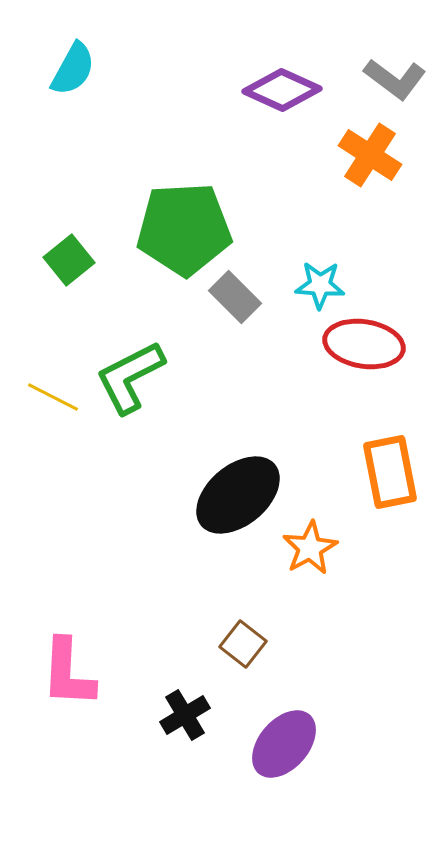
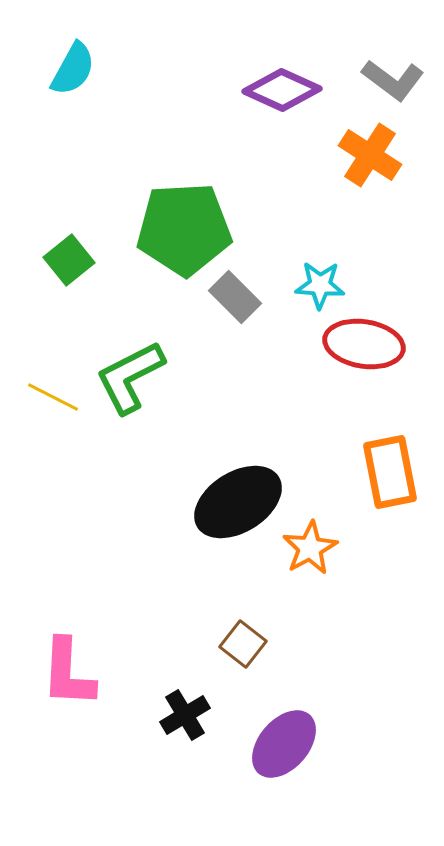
gray L-shape: moved 2 px left, 1 px down
black ellipse: moved 7 px down; rotated 8 degrees clockwise
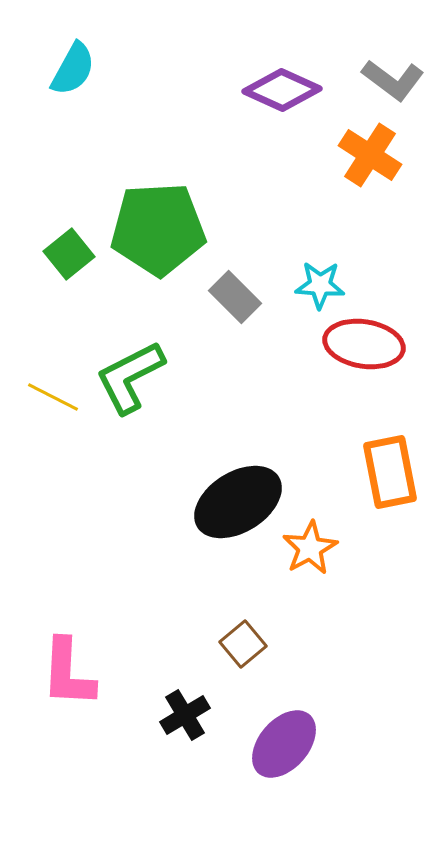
green pentagon: moved 26 px left
green square: moved 6 px up
brown square: rotated 12 degrees clockwise
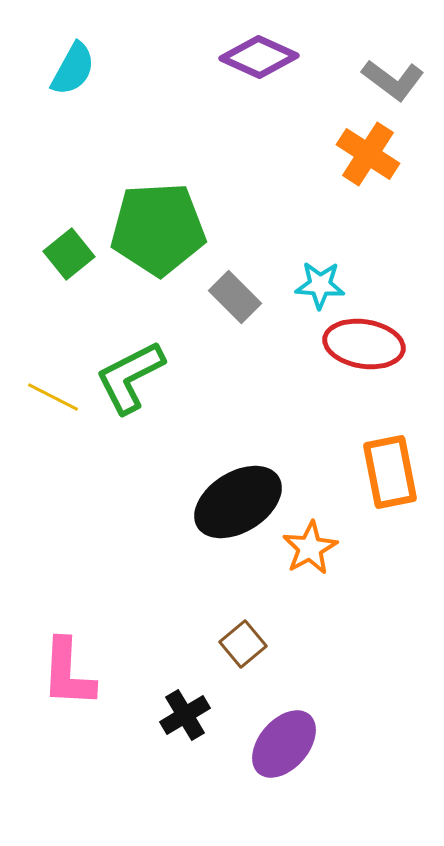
purple diamond: moved 23 px left, 33 px up
orange cross: moved 2 px left, 1 px up
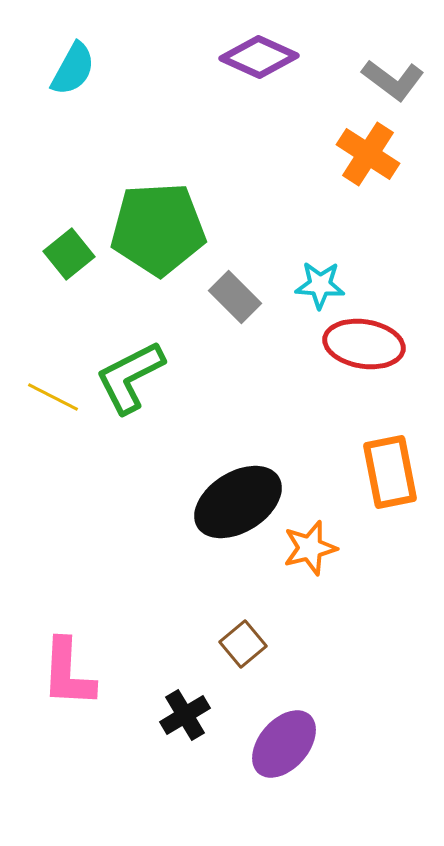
orange star: rotated 14 degrees clockwise
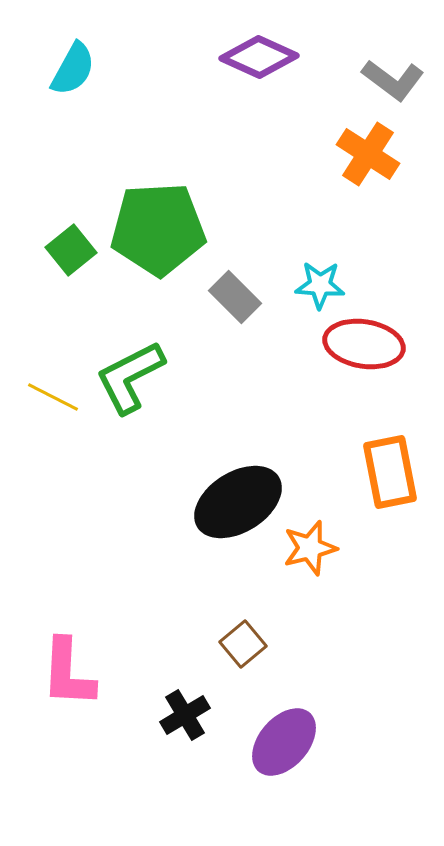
green square: moved 2 px right, 4 px up
purple ellipse: moved 2 px up
